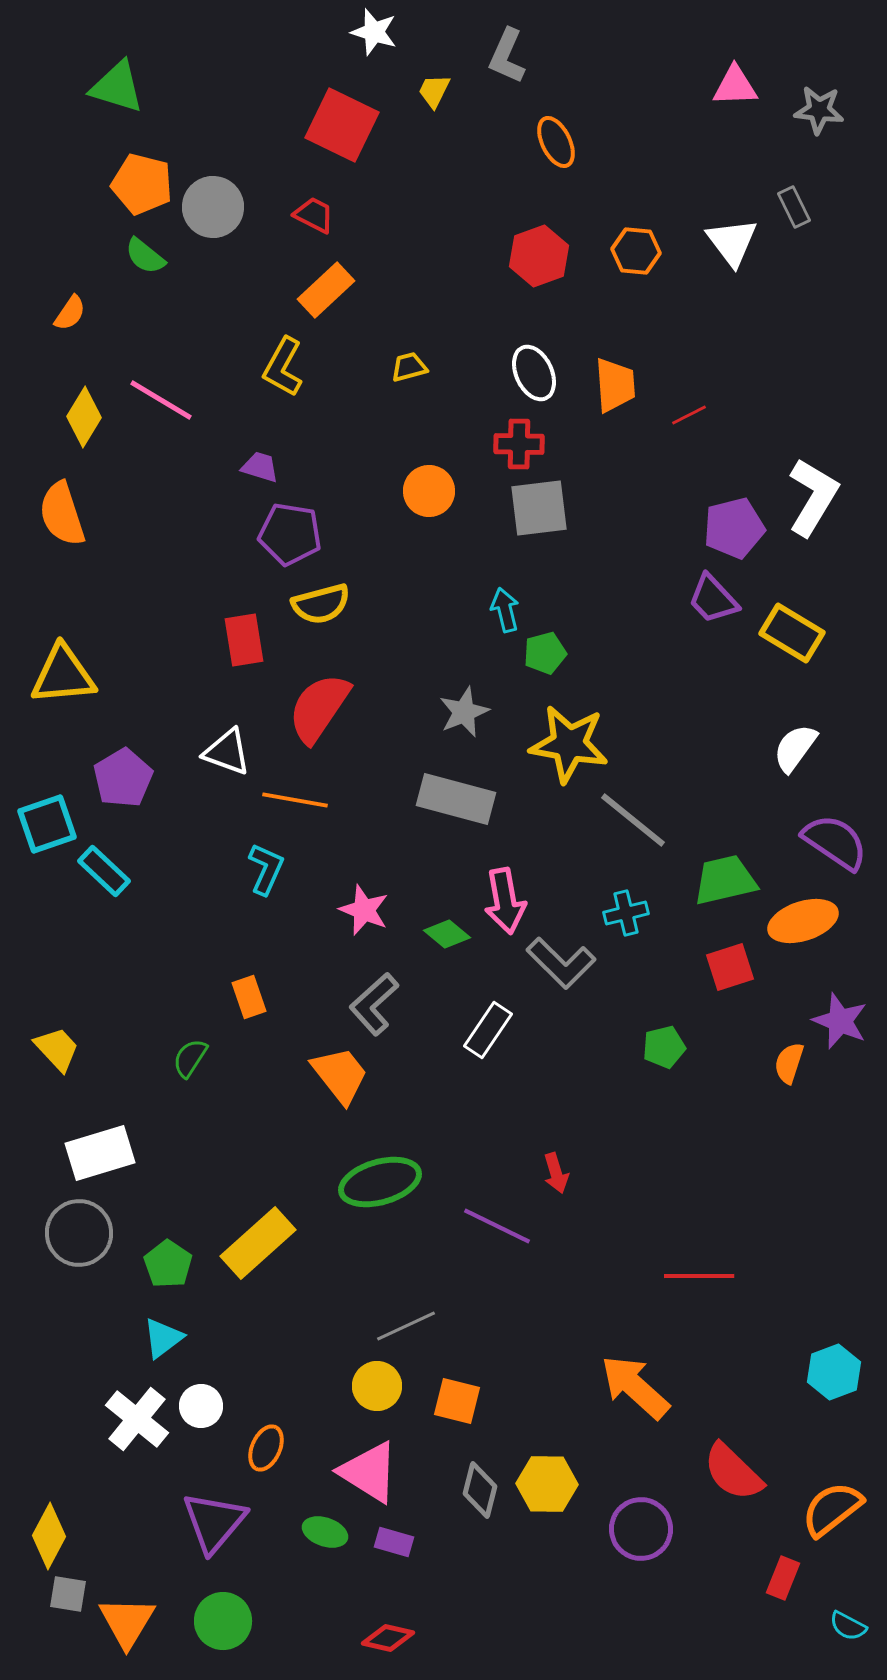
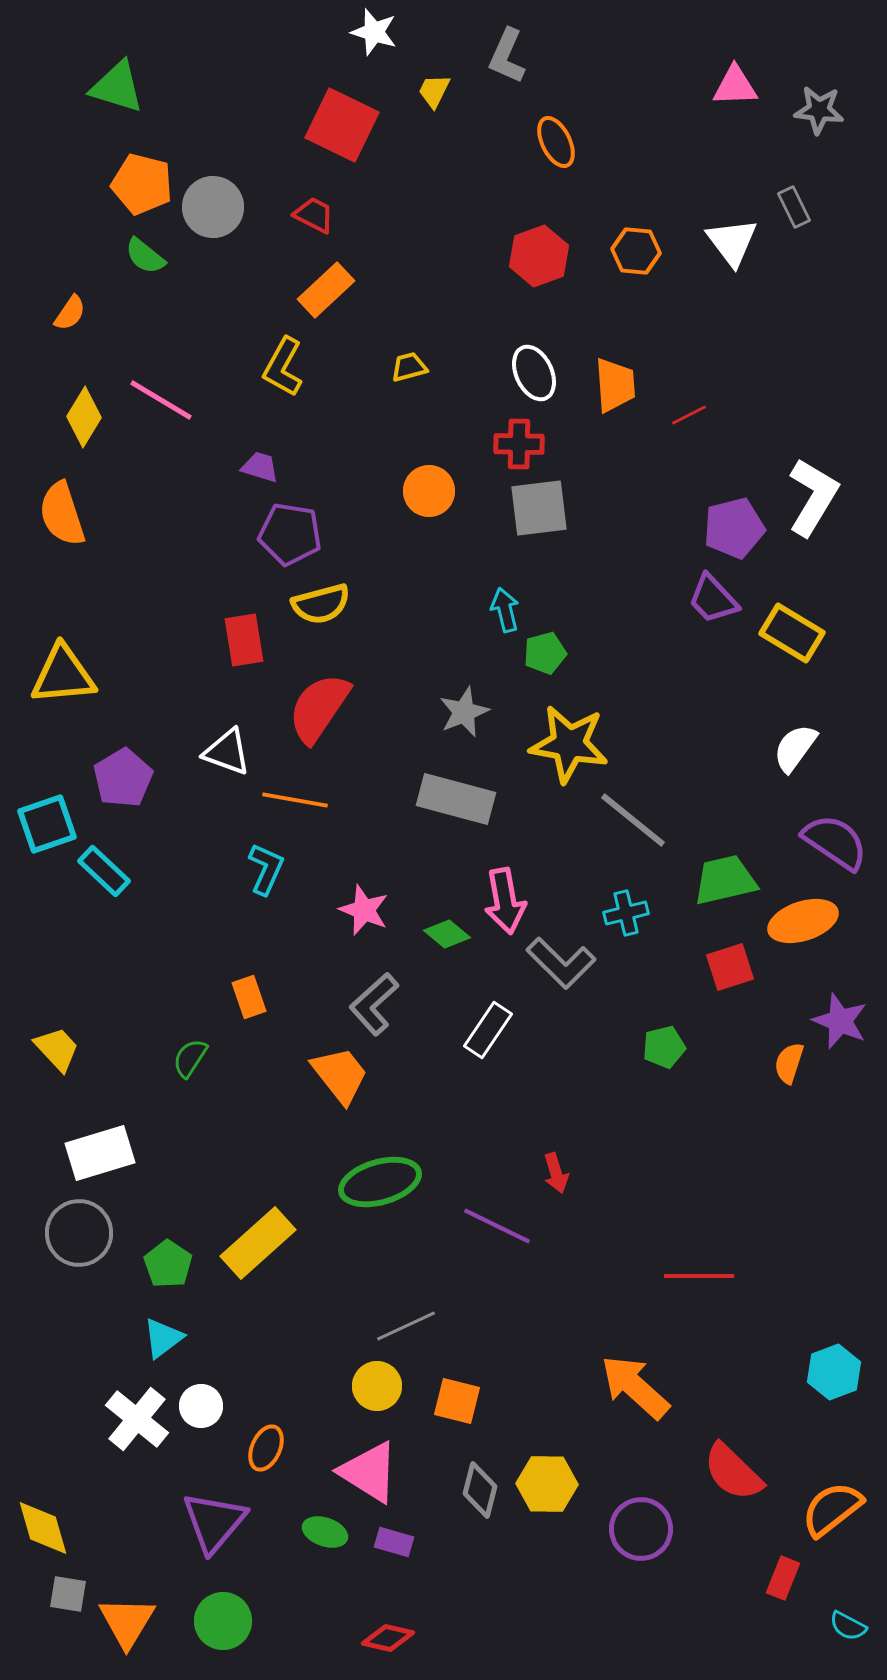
yellow diamond at (49, 1536): moved 6 px left, 8 px up; rotated 44 degrees counterclockwise
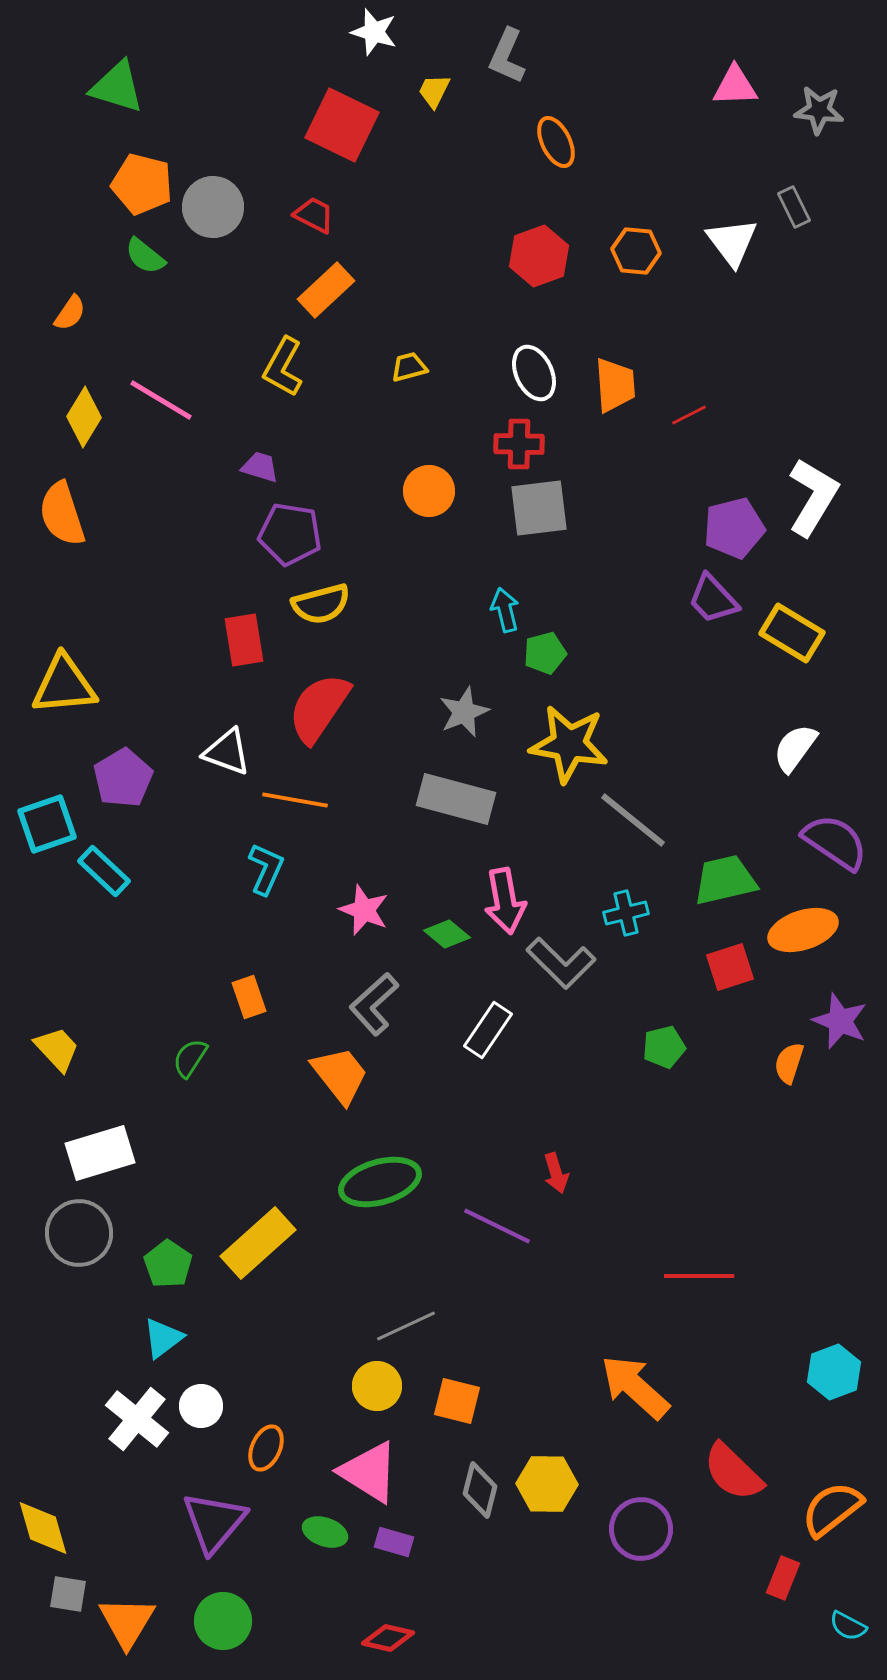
yellow triangle at (63, 675): moved 1 px right, 10 px down
orange ellipse at (803, 921): moved 9 px down
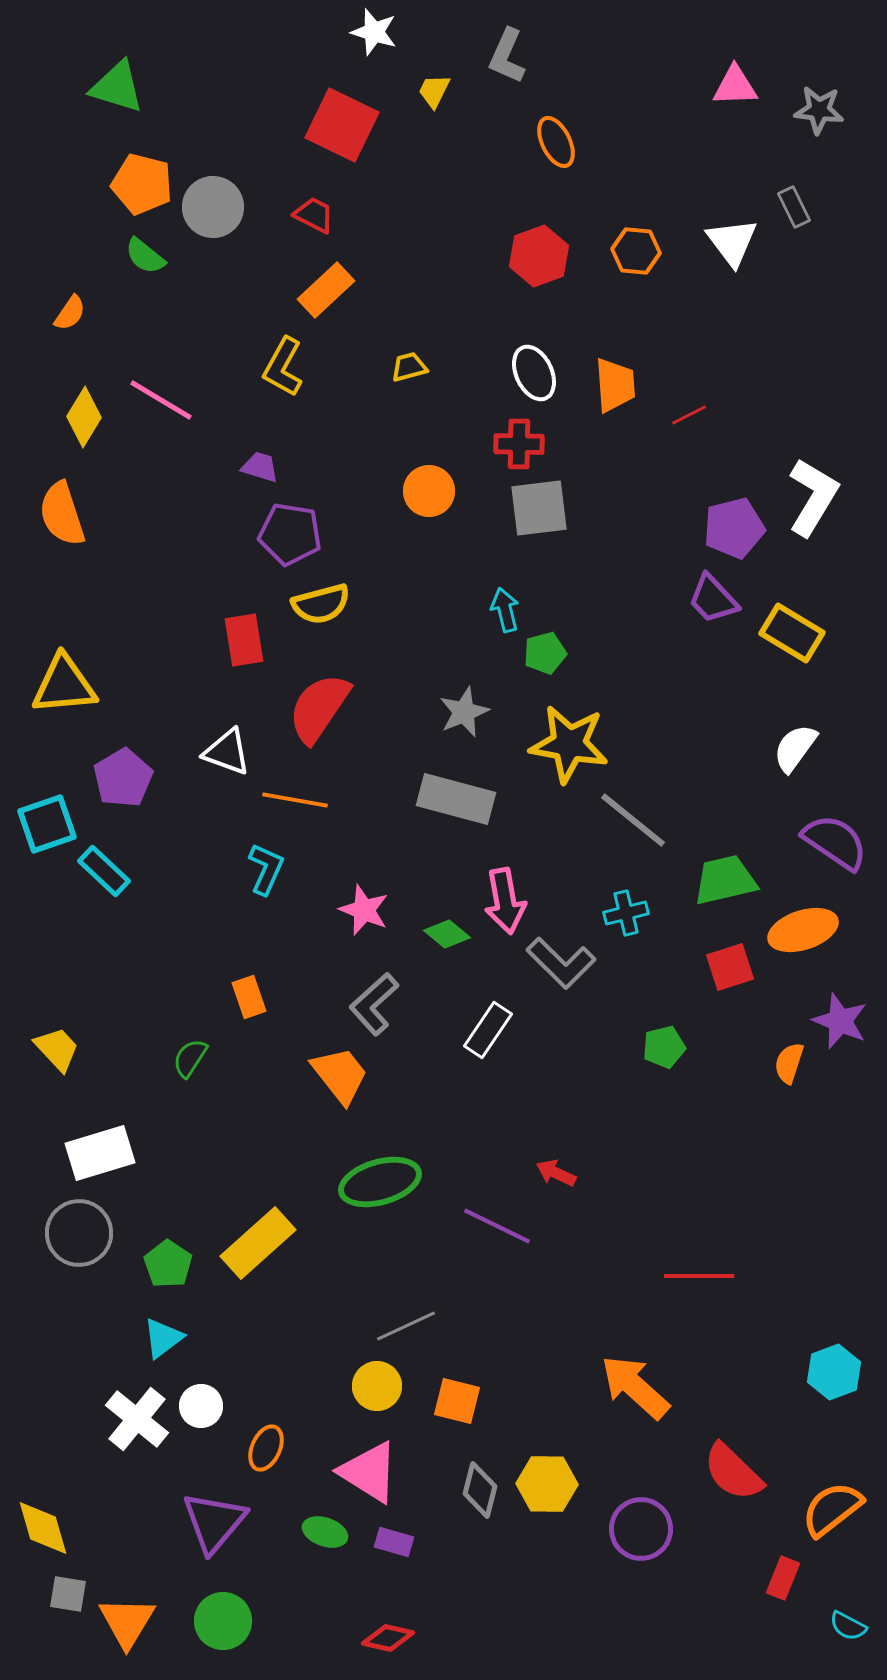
red arrow at (556, 1173): rotated 132 degrees clockwise
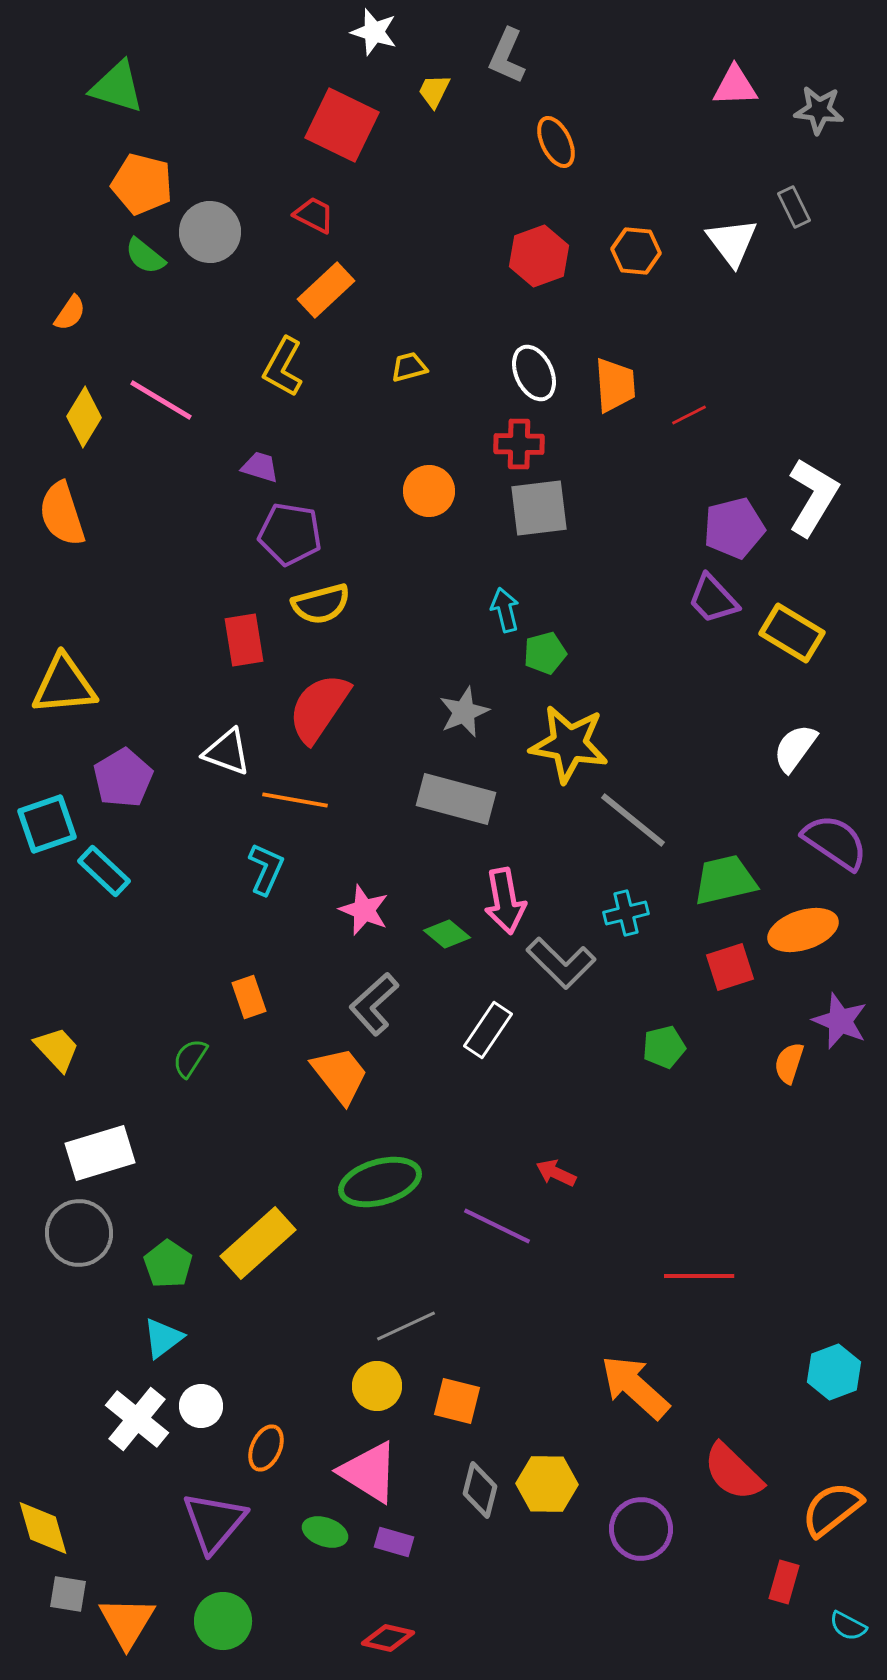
gray circle at (213, 207): moved 3 px left, 25 px down
red rectangle at (783, 1578): moved 1 px right, 4 px down; rotated 6 degrees counterclockwise
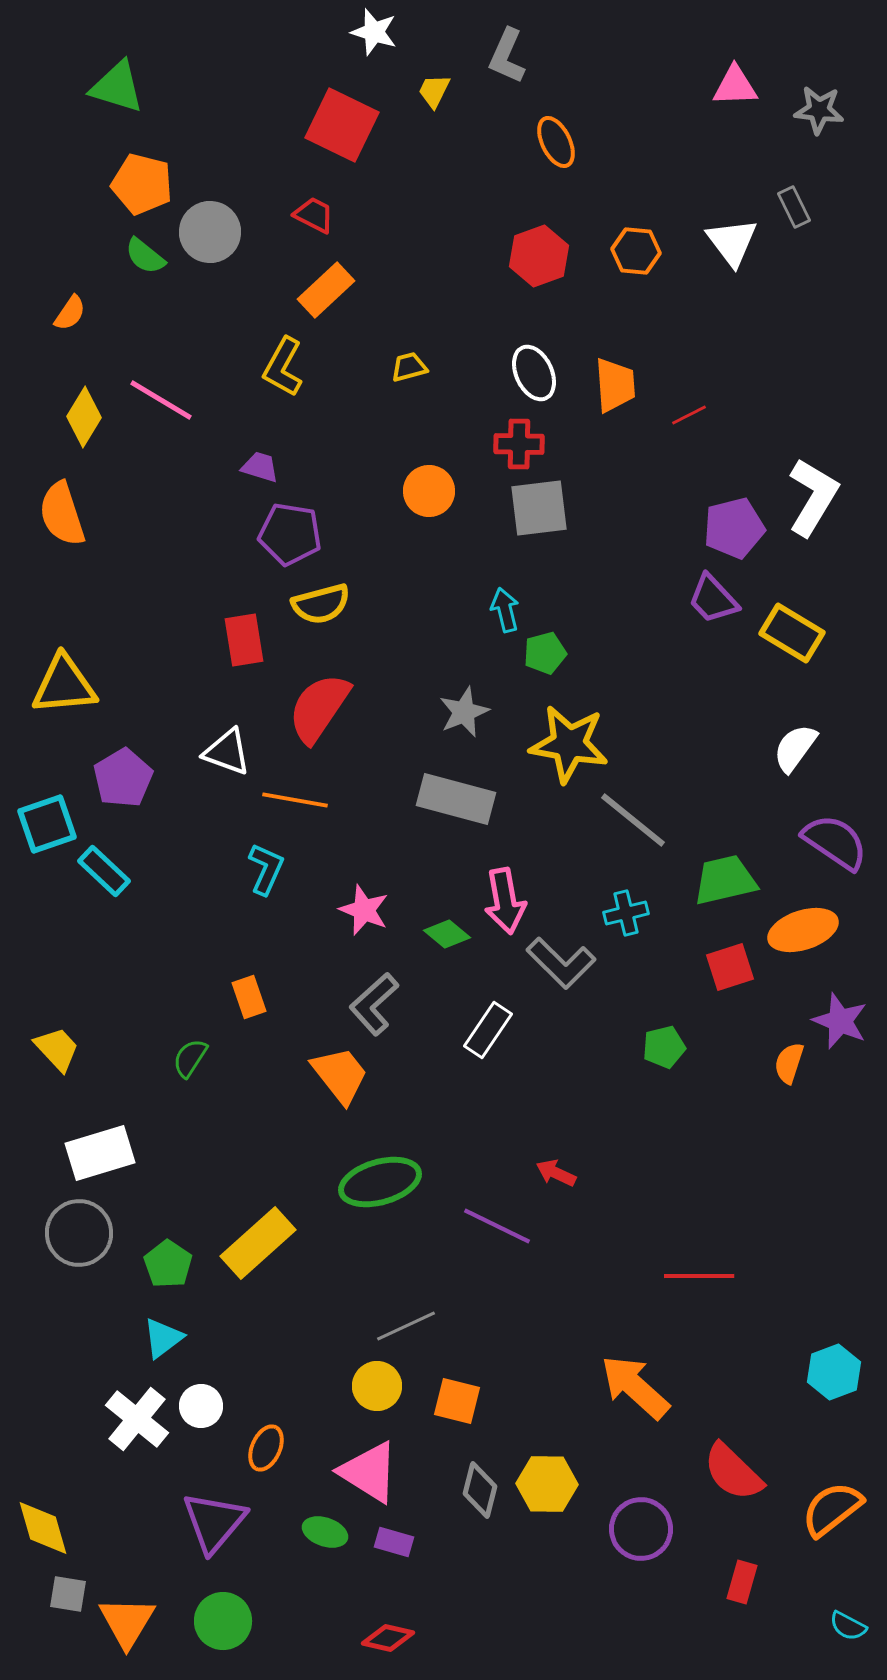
red rectangle at (784, 1582): moved 42 px left
